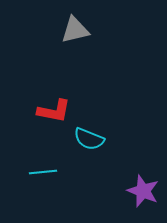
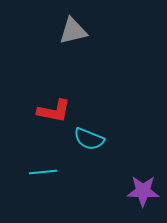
gray triangle: moved 2 px left, 1 px down
purple star: rotated 20 degrees counterclockwise
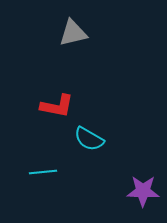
gray triangle: moved 2 px down
red L-shape: moved 3 px right, 5 px up
cyan semicircle: rotated 8 degrees clockwise
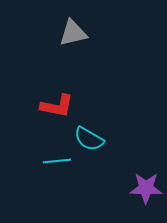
cyan line: moved 14 px right, 11 px up
purple star: moved 3 px right, 3 px up
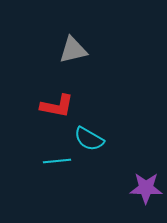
gray triangle: moved 17 px down
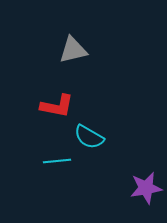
cyan semicircle: moved 2 px up
purple star: rotated 12 degrees counterclockwise
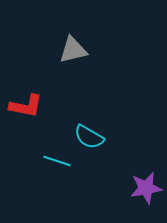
red L-shape: moved 31 px left
cyan line: rotated 24 degrees clockwise
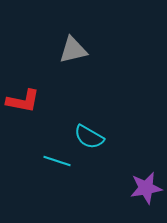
red L-shape: moved 3 px left, 5 px up
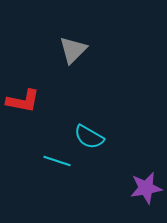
gray triangle: rotated 32 degrees counterclockwise
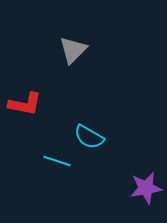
red L-shape: moved 2 px right, 3 px down
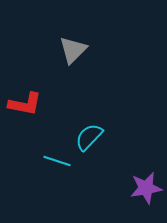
cyan semicircle: rotated 104 degrees clockwise
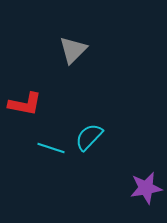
cyan line: moved 6 px left, 13 px up
